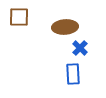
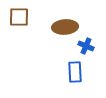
blue cross: moved 6 px right, 2 px up; rotated 21 degrees counterclockwise
blue rectangle: moved 2 px right, 2 px up
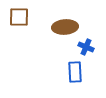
blue cross: moved 1 px down
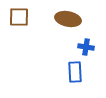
brown ellipse: moved 3 px right, 8 px up; rotated 15 degrees clockwise
blue cross: rotated 14 degrees counterclockwise
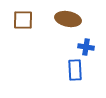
brown square: moved 4 px right, 3 px down
blue rectangle: moved 2 px up
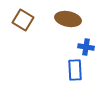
brown square: rotated 30 degrees clockwise
